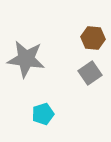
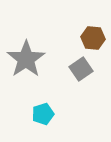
gray star: rotated 30 degrees clockwise
gray square: moved 9 px left, 4 px up
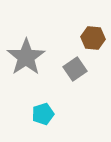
gray star: moved 2 px up
gray square: moved 6 px left
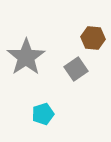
gray square: moved 1 px right
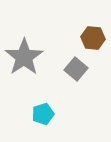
gray star: moved 2 px left
gray square: rotated 15 degrees counterclockwise
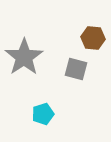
gray square: rotated 25 degrees counterclockwise
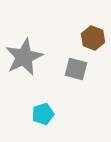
brown hexagon: rotated 15 degrees clockwise
gray star: rotated 9 degrees clockwise
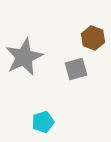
gray square: rotated 30 degrees counterclockwise
cyan pentagon: moved 8 px down
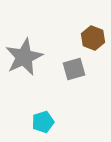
gray square: moved 2 px left
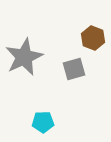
cyan pentagon: rotated 15 degrees clockwise
